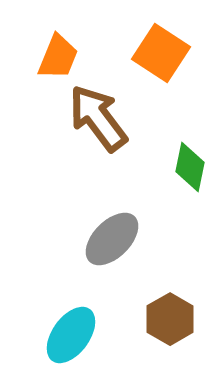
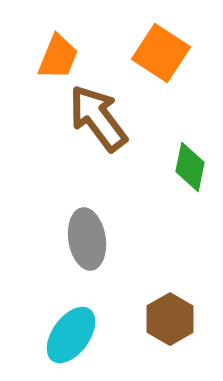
gray ellipse: moved 25 px left; rotated 54 degrees counterclockwise
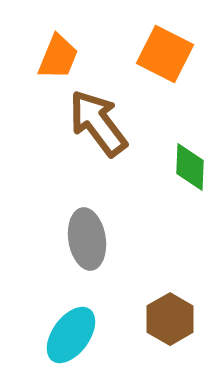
orange square: moved 4 px right, 1 px down; rotated 6 degrees counterclockwise
brown arrow: moved 5 px down
green diamond: rotated 9 degrees counterclockwise
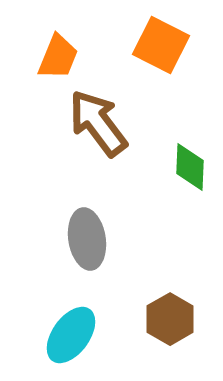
orange square: moved 4 px left, 9 px up
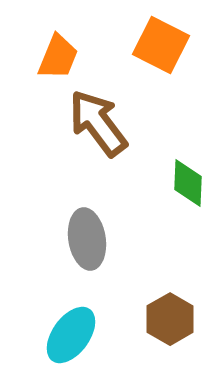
green diamond: moved 2 px left, 16 px down
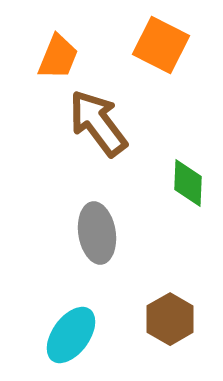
gray ellipse: moved 10 px right, 6 px up
